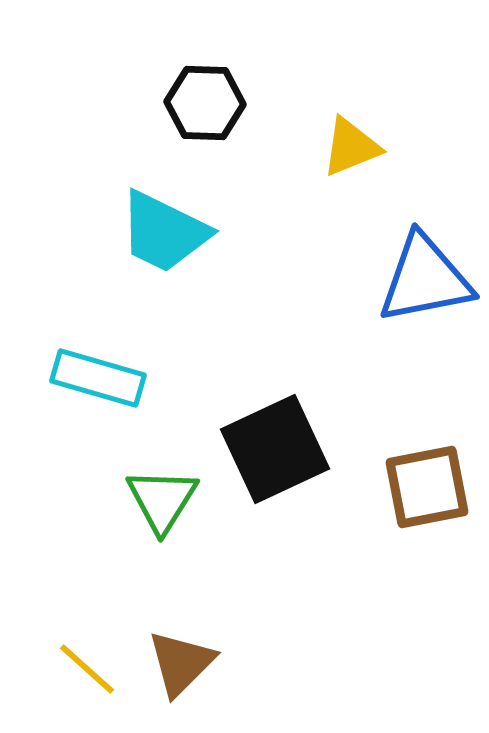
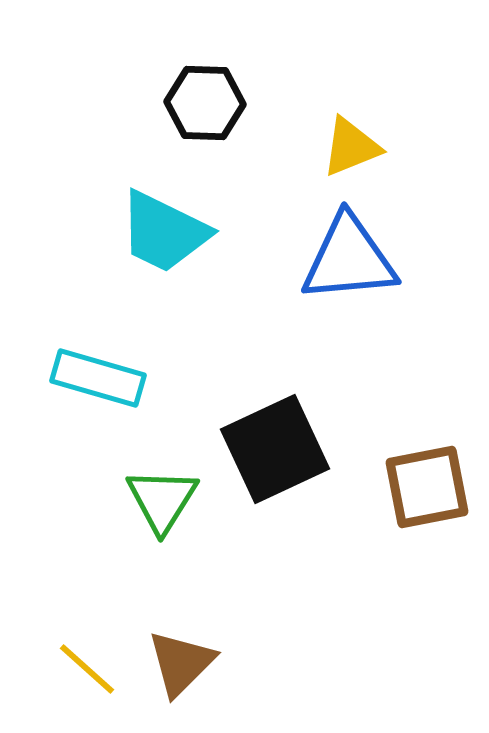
blue triangle: moved 76 px left, 20 px up; rotated 6 degrees clockwise
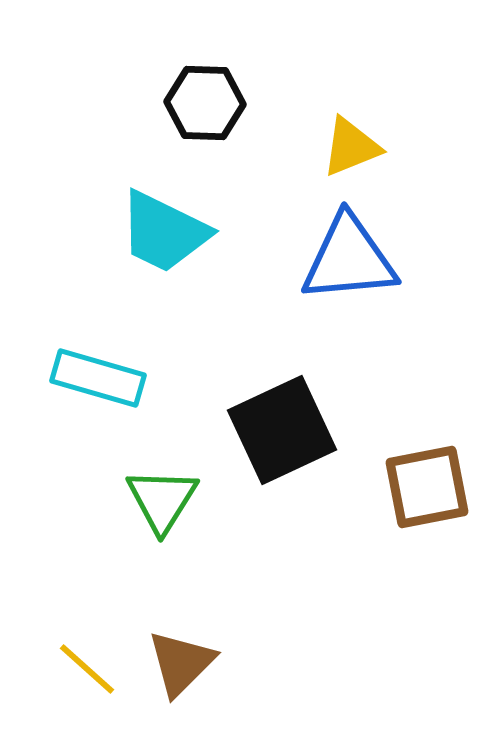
black square: moved 7 px right, 19 px up
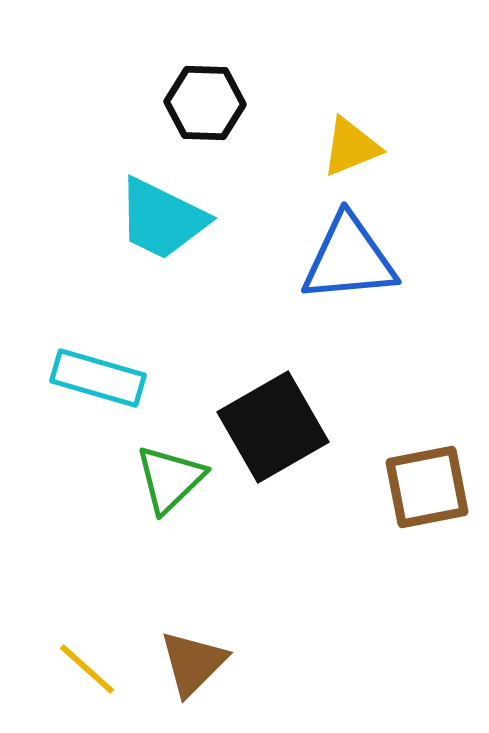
cyan trapezoid: moved 2 px left, 13 px up
black square: moved 9 px left, 3 px up; rotated 5 degrees counterclockwise
green triangle: moved 8 px right, 21 px up; rotated 14 degrees clockwise
brown triangle: moved 12 px right
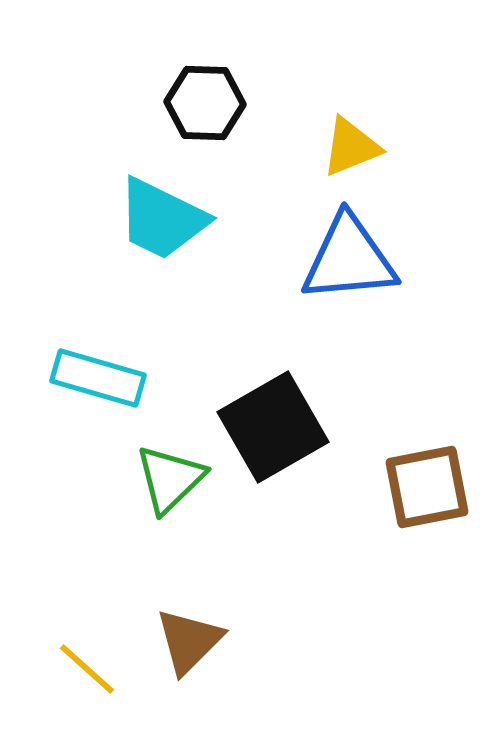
brown triangle: moved 4 px left, 22 px up
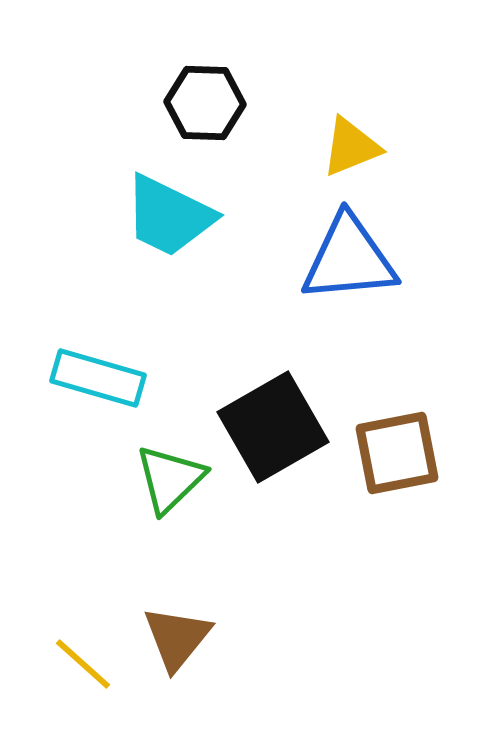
cyan trapezoid: moved 7 px right, 3 px up
brown square: moved 30 px left, 34 px up
brown triangle: moved 12 px left, 3 px up; rotated 6 degrees counterclockwise
yellow line: moved 4 px left, 5 px up
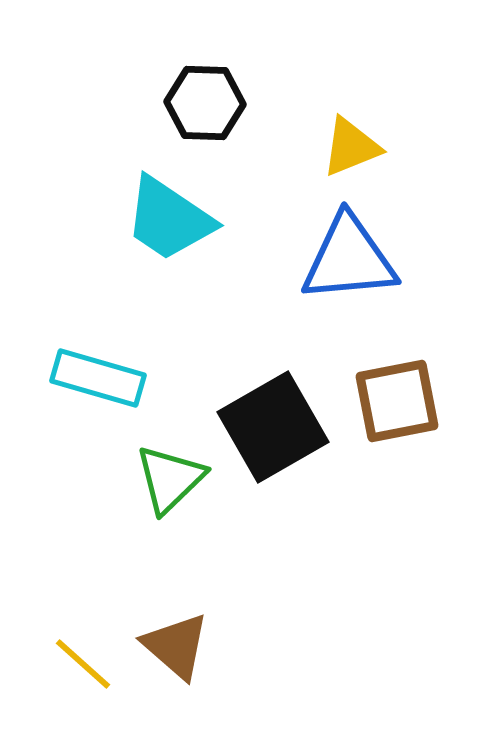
cyan trapezoid: moved 3 px down; rotated 8 degrees clockwise
brown square: moved 52 px up
brown triangle: moved 1 px left, 8 px down; rotated 28 degrees counterclockwise
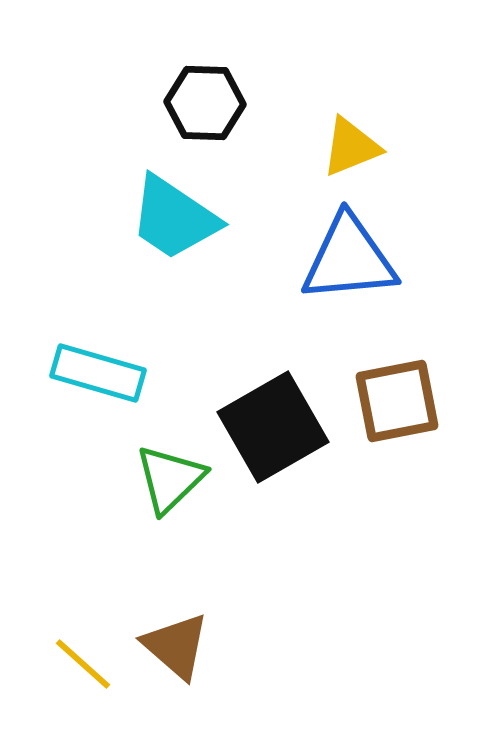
cyan trapezoid: moved 5 px right, 1 px up
cyan rectangle: moved 5 px up
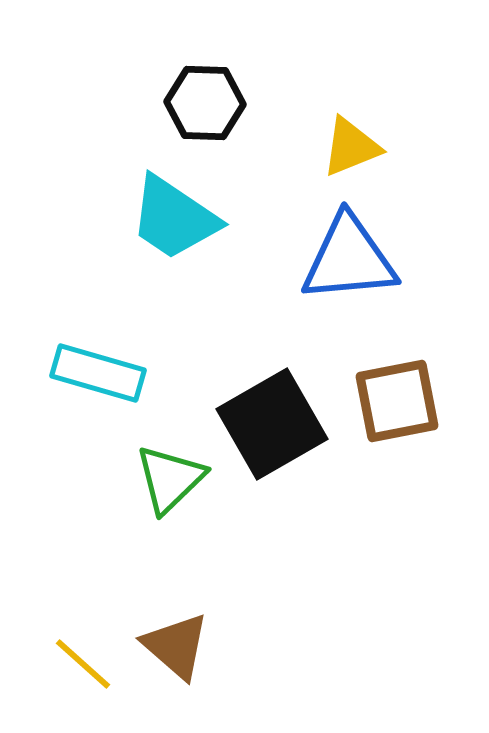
black square: moved 1 px left, 3 px up
